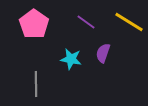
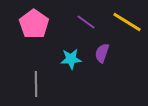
yellow line: moved 2 px left
purple semicircle: moved 1 px left
cyan star: rotated 15 degrees counterclockwise
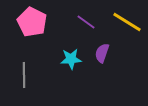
pink pentagon: moved 2 px left, 2 px up; rotated 8 degrees counterclockwise
gray line: moved 12 px left, 9 px up
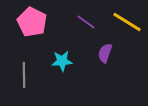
purple semicircle: moved 3 px right
cyan star: moved 9 px left, 2 px down
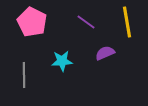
yellow line: rotated 48 degrees clockwise
purple semicircle: rotated 48 degrees clockwise
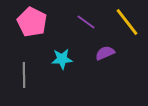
yellow line: rotated 28 degrees counterclockwise
cyan star: moved 2 px up
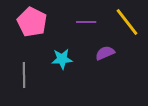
purple line: rotated 36 degrees counterclockwise
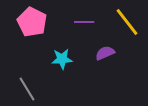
purple line: moved 2 px left
gray line: moved 3 px right, 14 px down; rotated 30 degrees counterclockwise
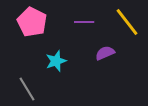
cyan star: moved 6 px left, 2 px down; rotated 15 degrees counterclockwise
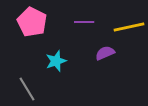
yellow line: moved 2 px right, 5 px down; rotated 64 degrees counterclockwise
